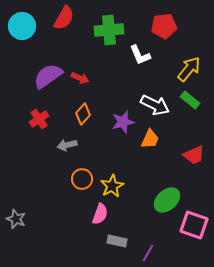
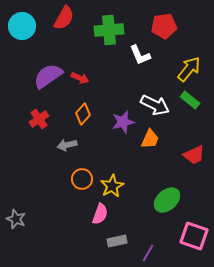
pink square: moved 11 px down
gray rectangle: rotated 24 degrees counterclockwise
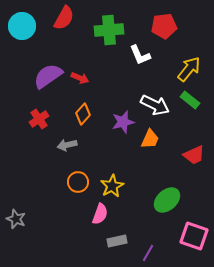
orange circle: moved 4 px left, 3 px down
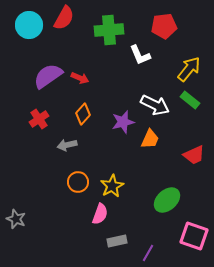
cyan circle: moved 7 px right, 1 px up
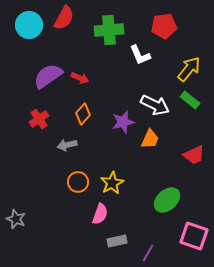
yellow star: moved 3 px up
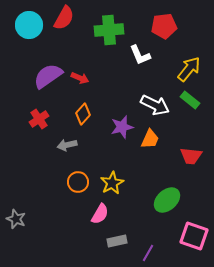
purple star: moved 1 px left, 5 px down
red trapezoid: moved 3 px left, 1 px down; rotated 30 degrees clockwise
pink semicircle: rotated 10 degrees clockwise
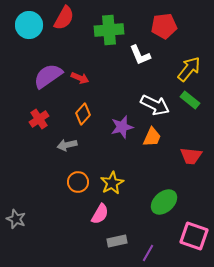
orange trapezoid: moved 2 px right, 2 px up
green ellipse: moved 3 px left, 2 px down
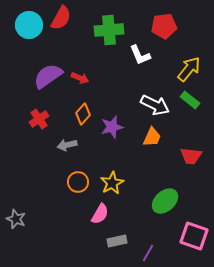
red semicircle: moved 3 px left
purple star: moved 10 px left
green ellipse: moved 1 px right, 1 px up
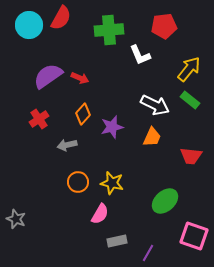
yellow star: rotated 30 degrees counterclockwise
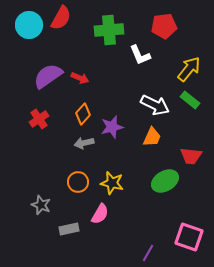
gray arrow: moved 17 px right, 2 px up
green ellipse: moved 20 px up; rotated 12 degrees clockwise
gray star: moved 25 px right, 14 px up
pink square: moved 5 px left, 1 px down
gray rectangle: moved 48 px left, 12 px up
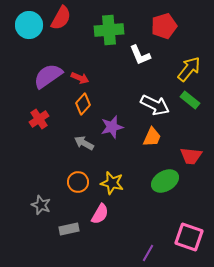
red pentagon: rotated 10 degrees counterclockwise
orange diamond: moved 10 px up
gray arrow: rotated 42 degrees clockwise
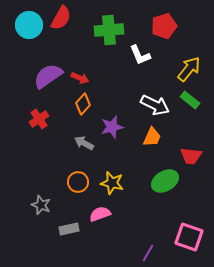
pink semicircle: rotated 140 degrees counterclockwise
